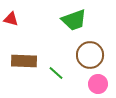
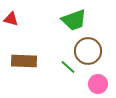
brown circle: moved 2 px left, 4 px up
green line: moved 12 px right, 6 px up
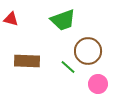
green trapezoid: moved 11 px left
brown rectangle: moved 3 px right
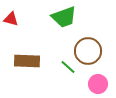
green trapezoid: moved 1 px right, 3 px up
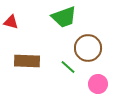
red triangle: moved 3 px down
brown circle: moved 3 px up
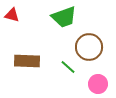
red triangle: moved 1 px right, 7 px up
brown circle: moved 1 px right, 1 px up
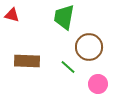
green trapezoid: rotated 120 degrees clockwise
